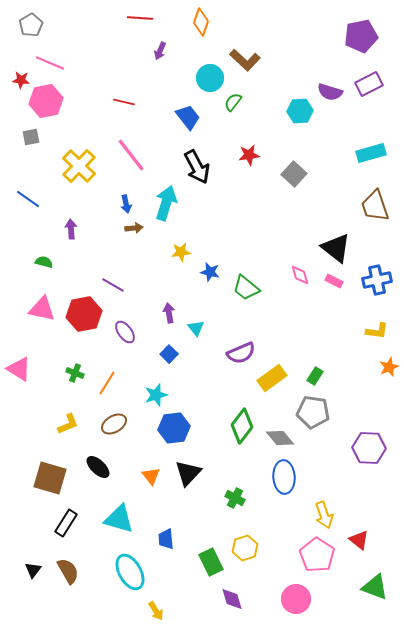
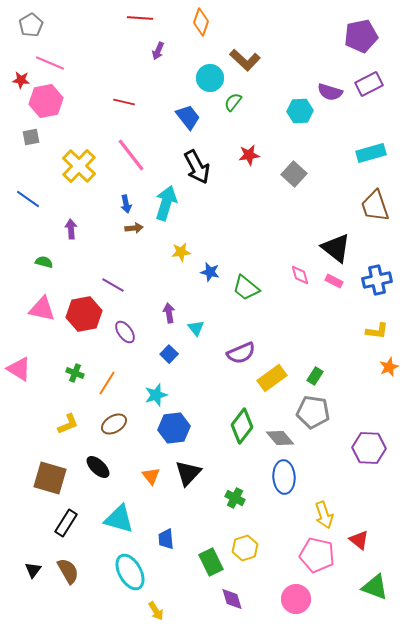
purple arrow at (160, 51): moved 2 px left
pink pentagon at (317, 555): rotated 20 degrees counterclockwise
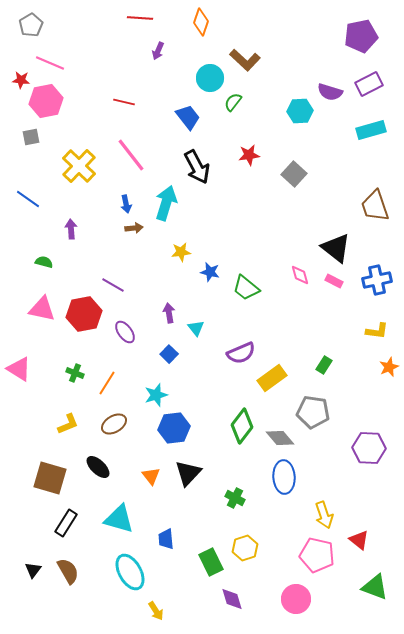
cyan rectangle at (371, 153): moved 23 px up
green rectangle at (315, 376): moved 9 px right, 11 px up
